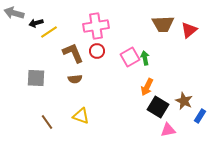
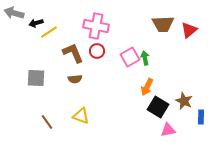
pink cross: rotated 20 degrees clockwise
blue rectangle: moved 1 px right, 1 px down; rotated 32 degrees counterclockwise
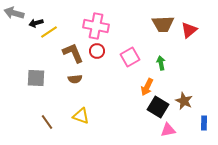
green arrow: moved 16 px right, 5 px down
blue rectangle: moved 3 px right, 6 px down
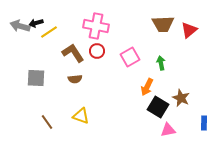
gray arrow: moved 6 px right, 13 px down
brown L-shape: rotated 10 degrees counterclockwise
brown star: moved 3 px left, 3 px up
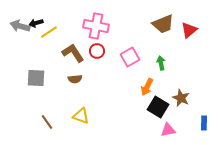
brown trapezoid: rotated 20 degrees counterclockwise
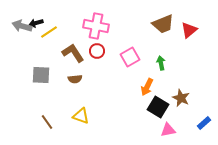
gray arrow: moved 2 px right
gray square: moved 5 px right, 3 px up
blue rectangle: rotated 48 degrees clockwise
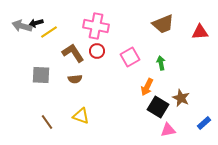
red triangle: moved 11 px right, 2 px down; rotated 36 degrees clockwise
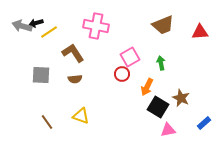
brown trapezoid: moved 1 px down
red circle: moved 25 px right, 23 px down
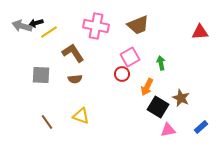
brown trapezoid: moved 25 px left
blue rectangle: moved 3 px left, 4 px down
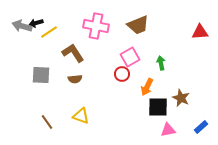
black square: rotated 30 degrees counterclockwise
